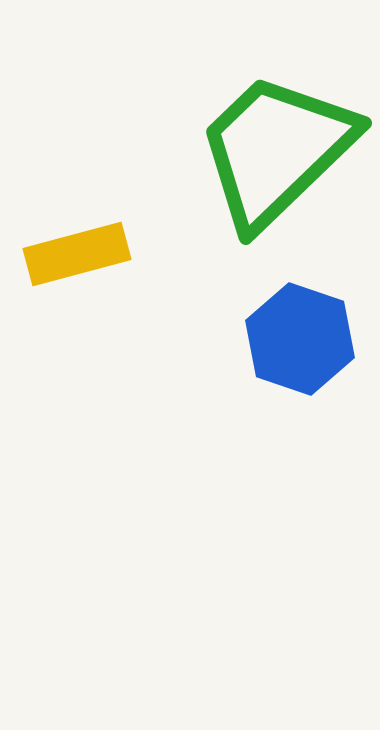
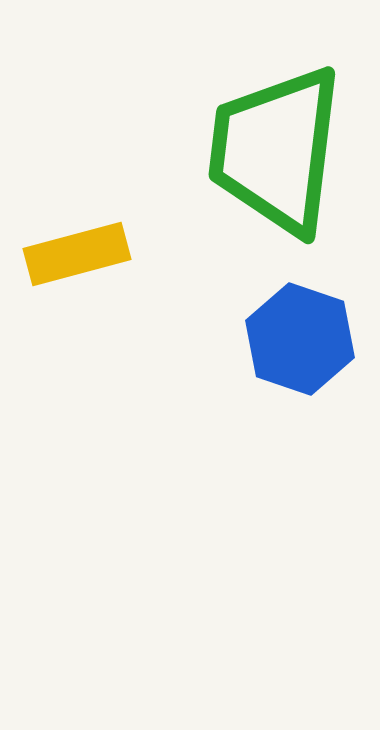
green trapezoid: rotated 39 degrees counterclockwise
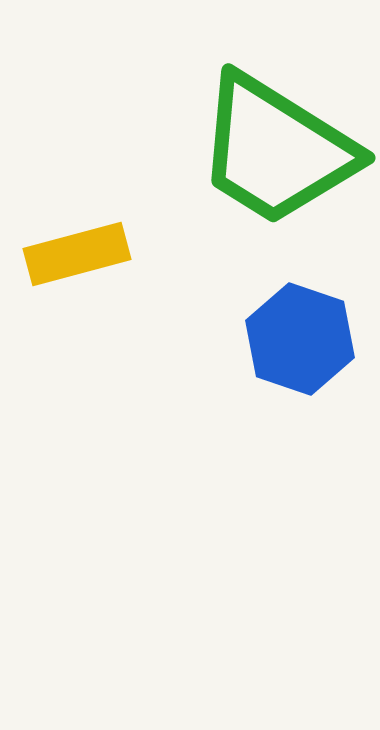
green trapezoid: rotated 65 degrees counterclockwise
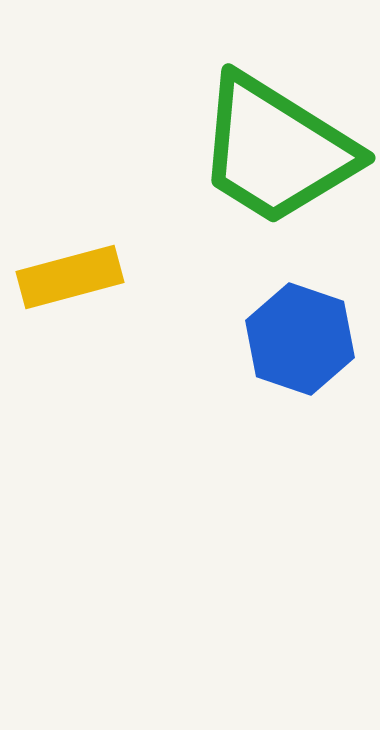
yellow rectangle: moved 7 px left, 23 px down
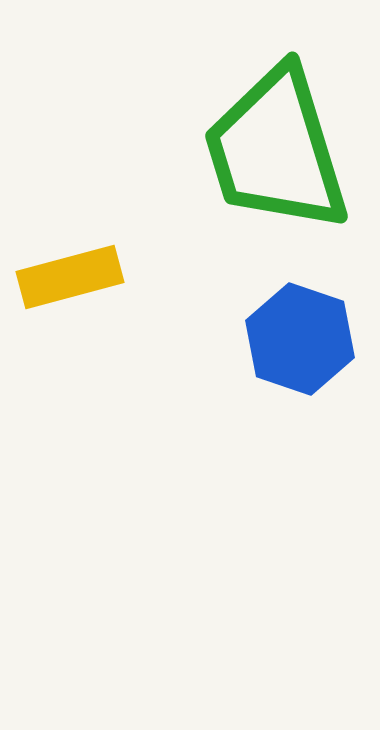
green trapezoid: rotated 41 degrees clockwise
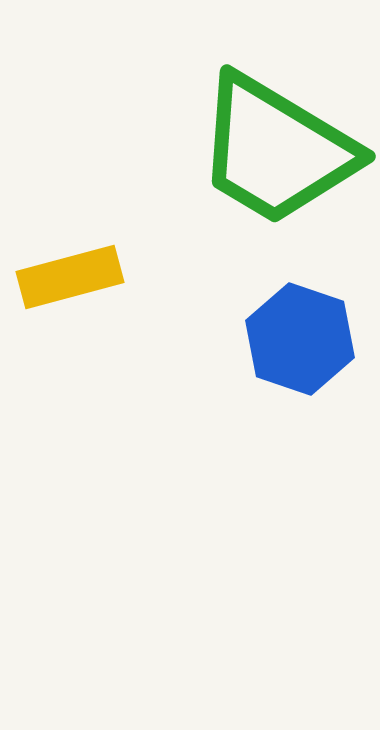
green trapezoid: rotated 42 degrees counterclockwise
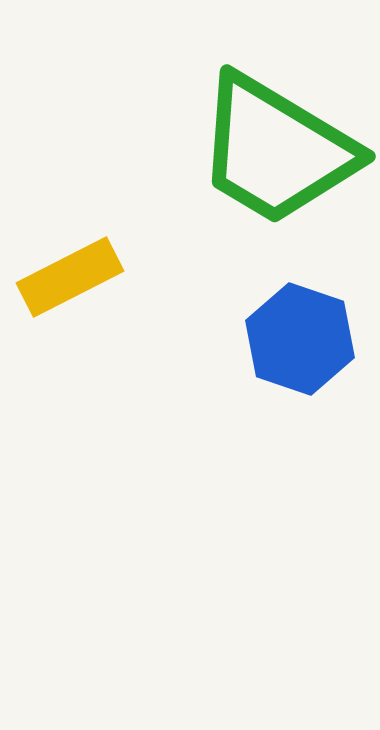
yellow rectangle: rotated 12 degrees counterclockwise
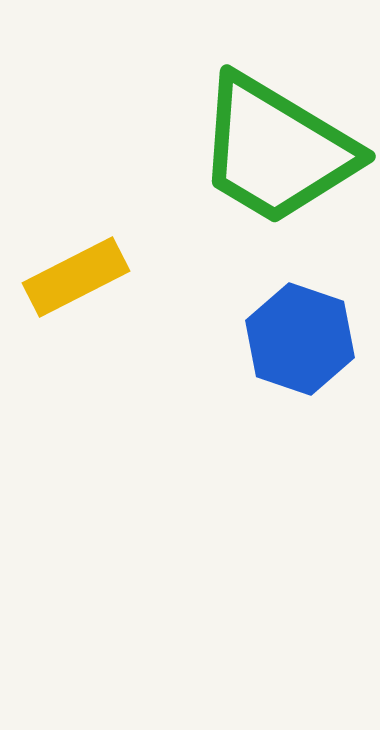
yellow rectangle: moved 6 px right
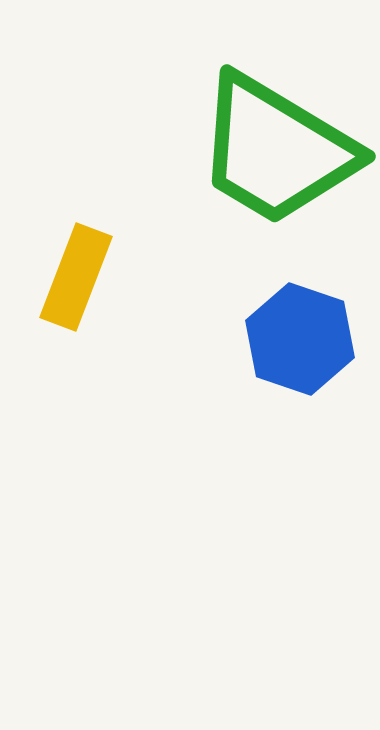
yellow rectangle: rotated 42 degrees counterclockwise
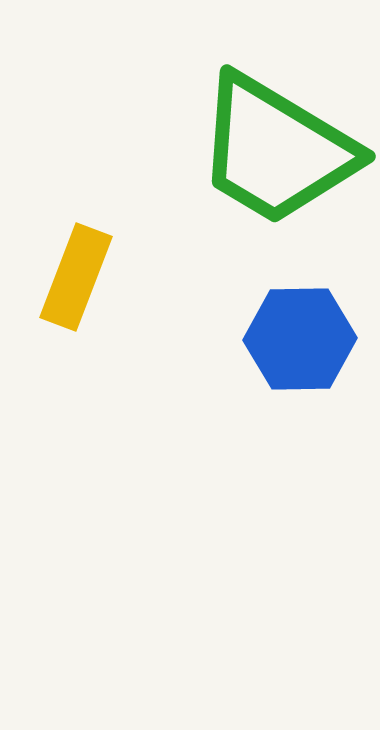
blue hexagon: rotated 20 degrees counterclockwise
